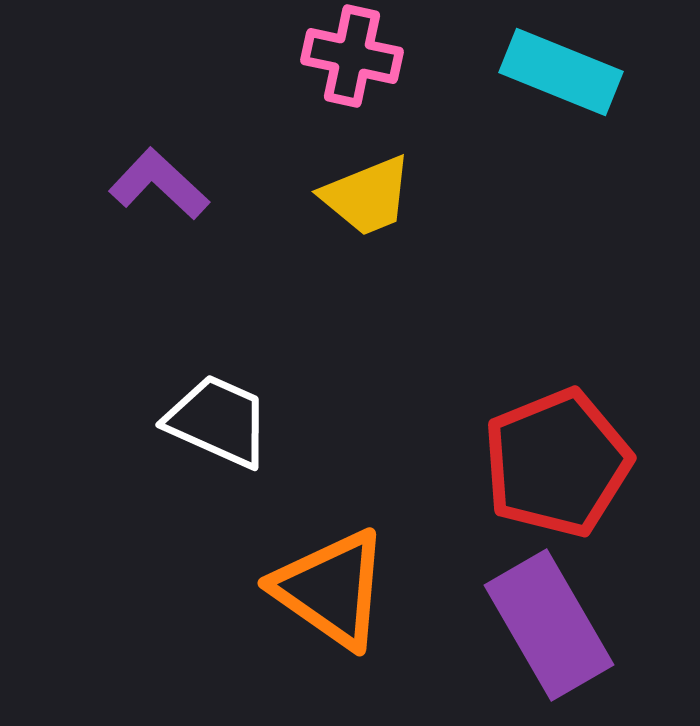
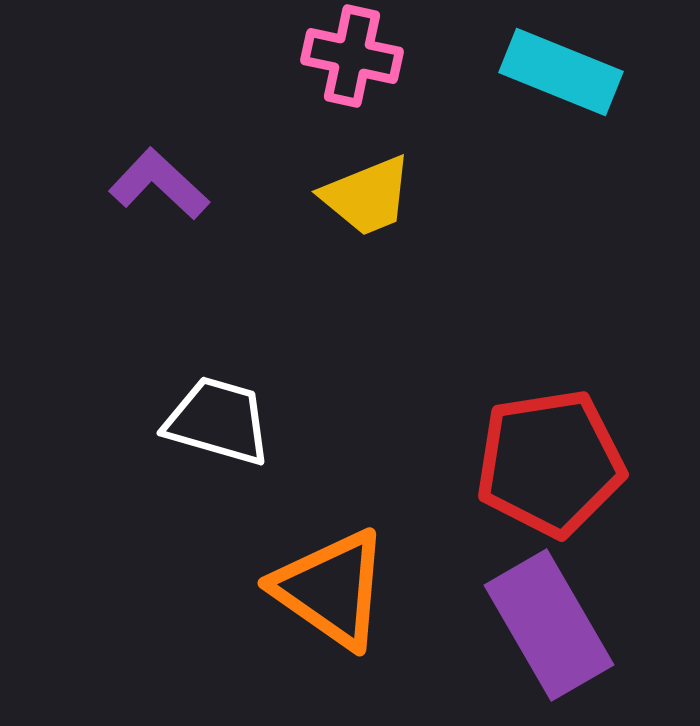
white trapezoid: rotated 8 degrees counterclockwise
red pentagon: moved 7 px left; rotated 13 degrees clockwise
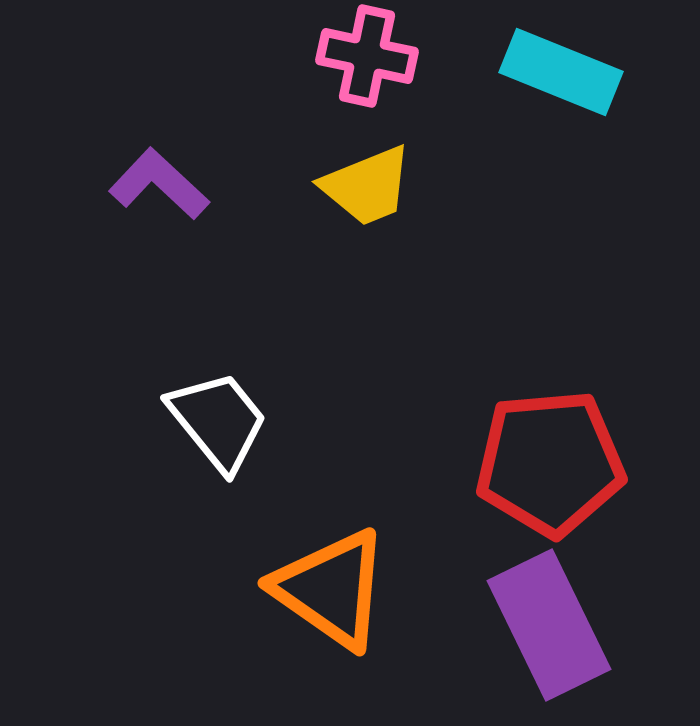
pink cross: moved 15 px right
yellow trapezoid: moved 10 px up
white trapezoid: rotated 35 degrees clockwise
red pentagon: rotated 4 degrees clockwise
purple rectangle: rotated 4 degrees clockwise
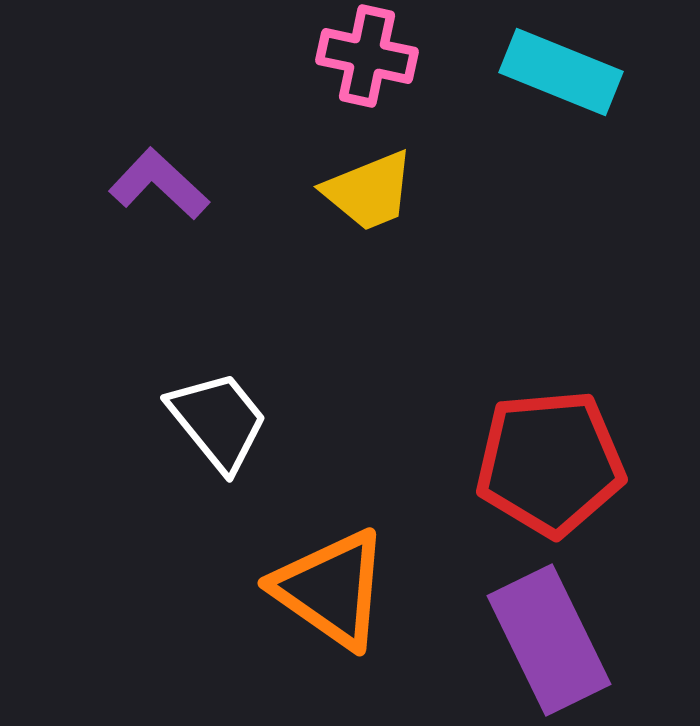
yellow trapezoid: moved 2 px right, 5 px down
purple rectangle: moved 15 px down
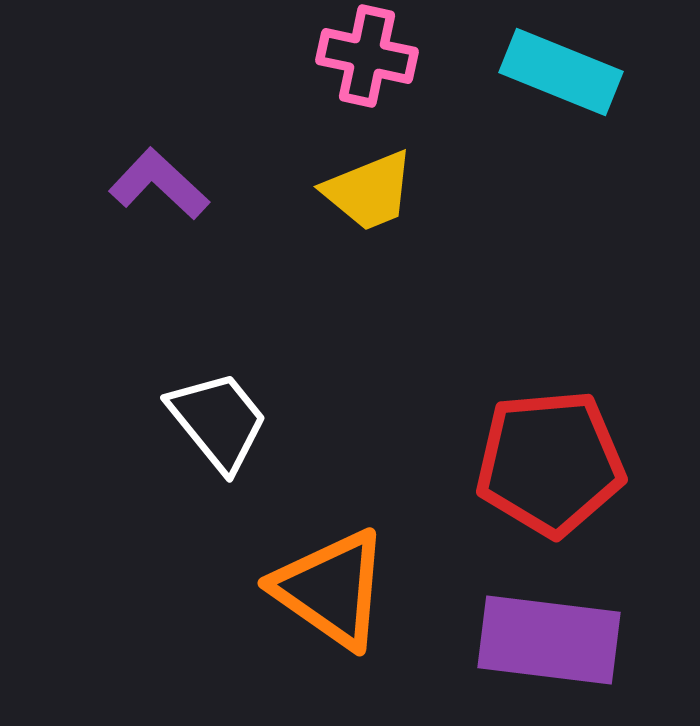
purple rectangle: rotated 57 degrees counterclockwise
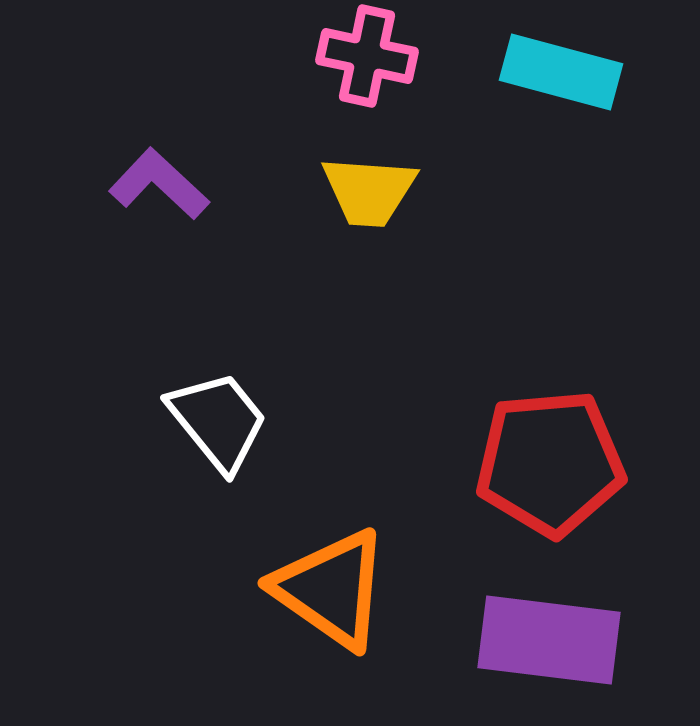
cyan rectangle: rotated 7 degrees counterclockwise
yellow trapezoid: rotated 26 degrees clockwise
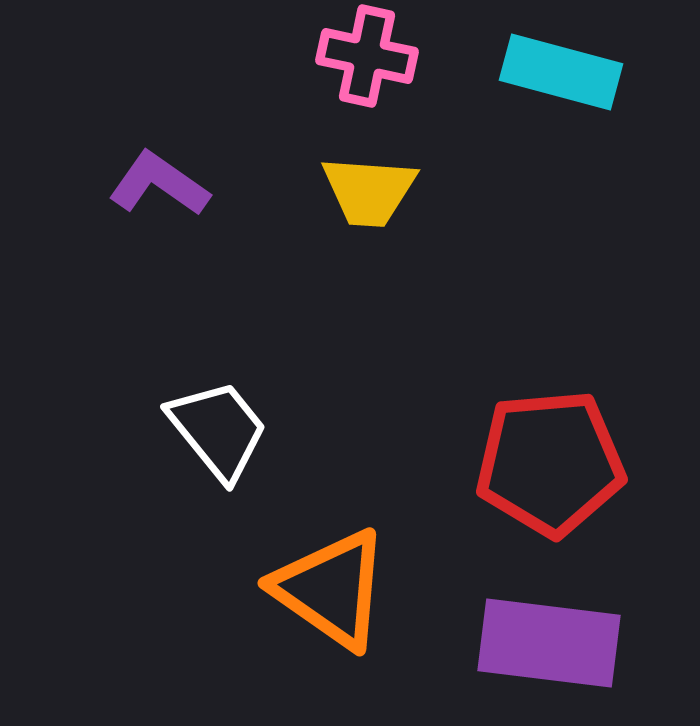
purple L-shape: rotated 8 degrees counterclockwise
white trapezoid: moved 9 px down
purple rectangle: moved 3 px down
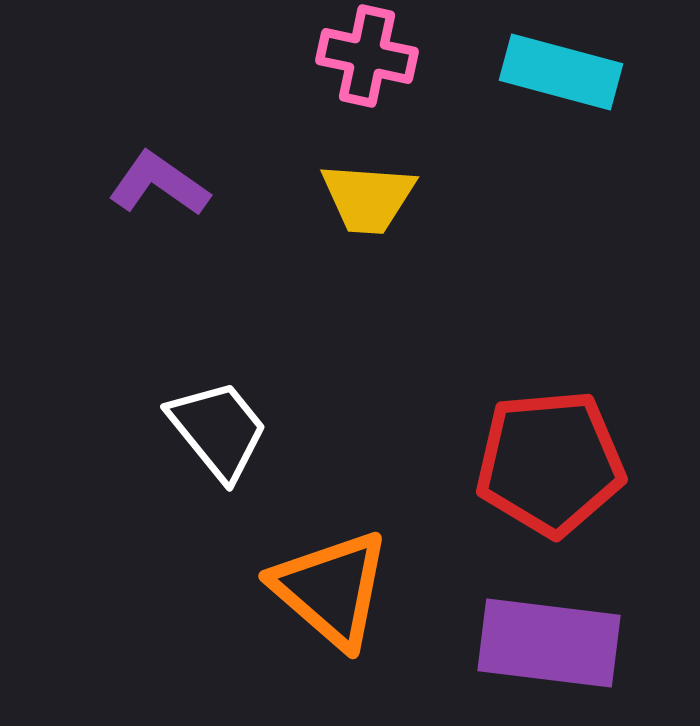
yellow trapezoid: moved 1 px left, 7 px down
orange triangle: rotated 6 degrees clockwise
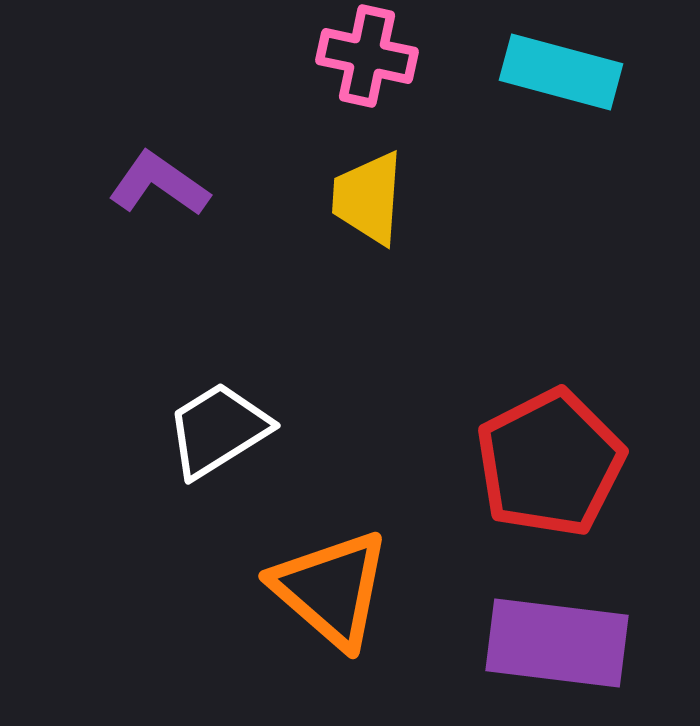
yellow trapezoid: rotated 90 degrees clockwise
white trapezoid: rotated 83 degrees counterclockwise
red pentagon: rotated 22 degrees counterclockwise
purple rectangle: moved 8 px right
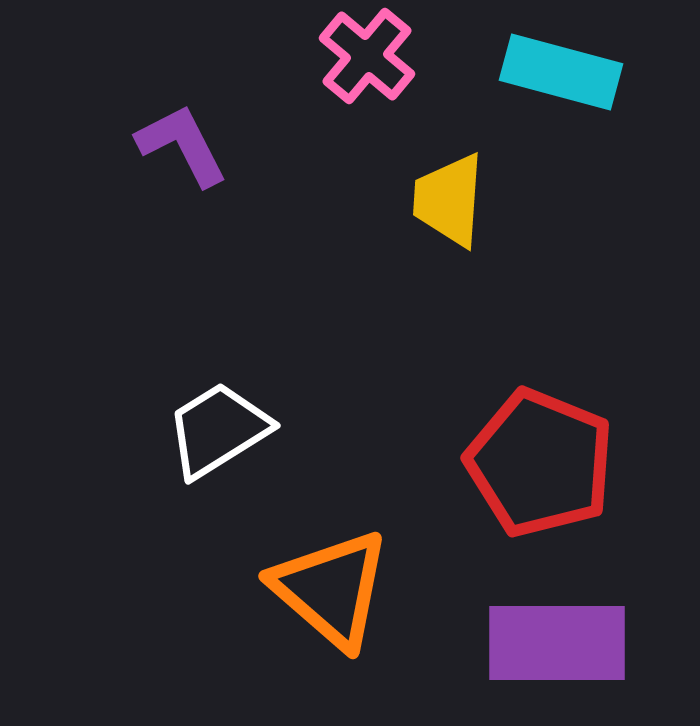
pink cross: rotated 28 degrees clockwise
purple L-shape: moved 23 px right, 39 px up; rotated 28 degrees clockwise
yellow trapezoid: moved 81 px right, 2 px down
red pentagon: moved 10 px left; rotated 23 degrees counterclockwise
purple rectangle: rotated 7 degrees counterclockwise
